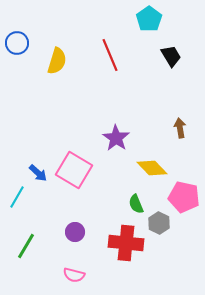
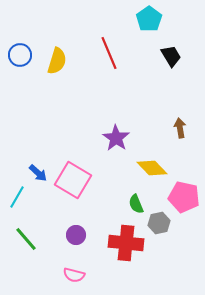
blue circle: moved 3 px right, 12 px down
red line: moved 1 px left, 2 px up
pink square: moved 1 px left, 10 px down
gray hexagon: rotated 20 degrees clockwise
purple circle: moved 1 px right, 3 px down
green line: moved 7 px up; rotated 72 degrees counterclockwise
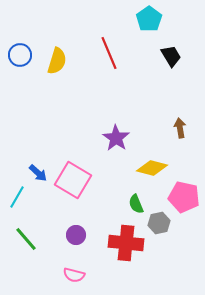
yellow diamond: rotated 32 degrees counterclockwise
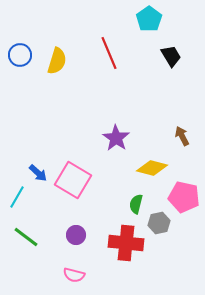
brown arrow: moved 2 px right, 8 px down; rotated 18 degrees counterclockwise
green semicircle: rotated 36 degrees clockwise
green line: moved 2 px up; rotated 12 degrees counterclockwise
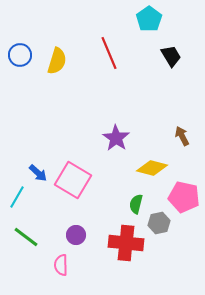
pink semicircle: moved 13 px left, 10 px up; rotated 75 degrees clockwise
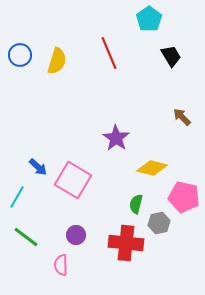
brown arrow: moved 19 px up; rotated 18 degrees counterclockwise
blue arrow: moved 6 px up
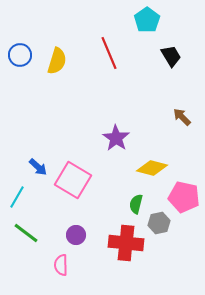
cyan pentagon: moved 2 px left, 1 px down
green line: moved 4 px up
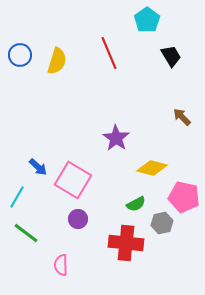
green semicircle: rotated 132 degrees counterclockwise
gray hexagon: moved 3 px right
purple circle: moved 2 px right, 16 px up
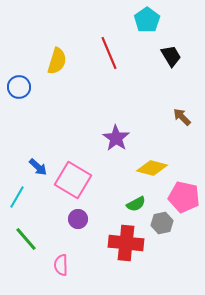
blue circle: moved 1 px left, 32 px down
green line: moved 6 px down; rotated 12 degrees clockwise
